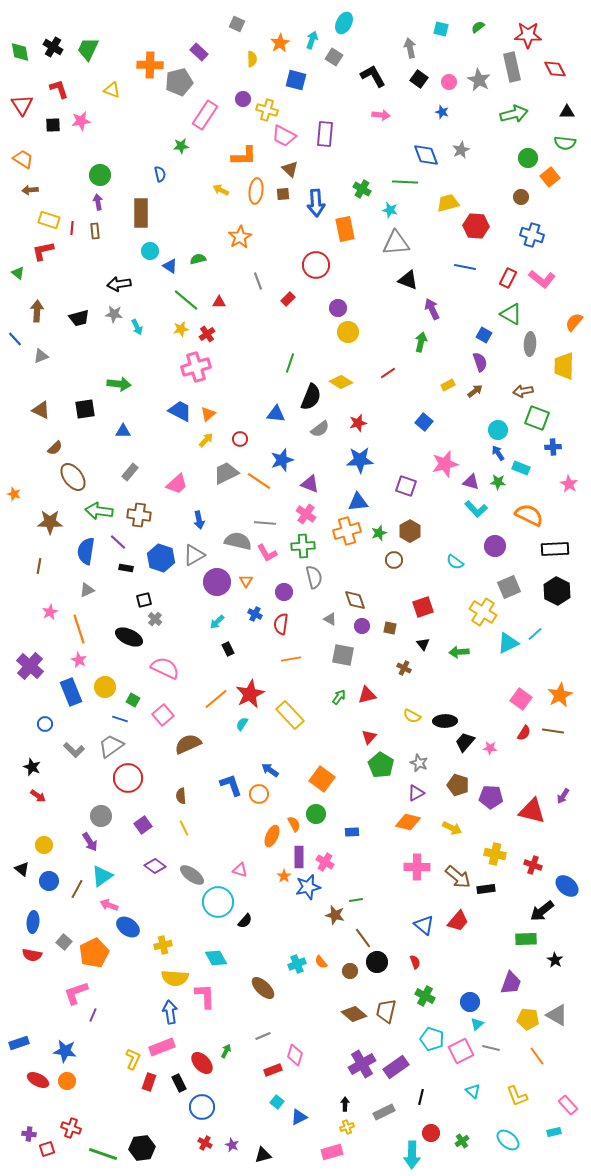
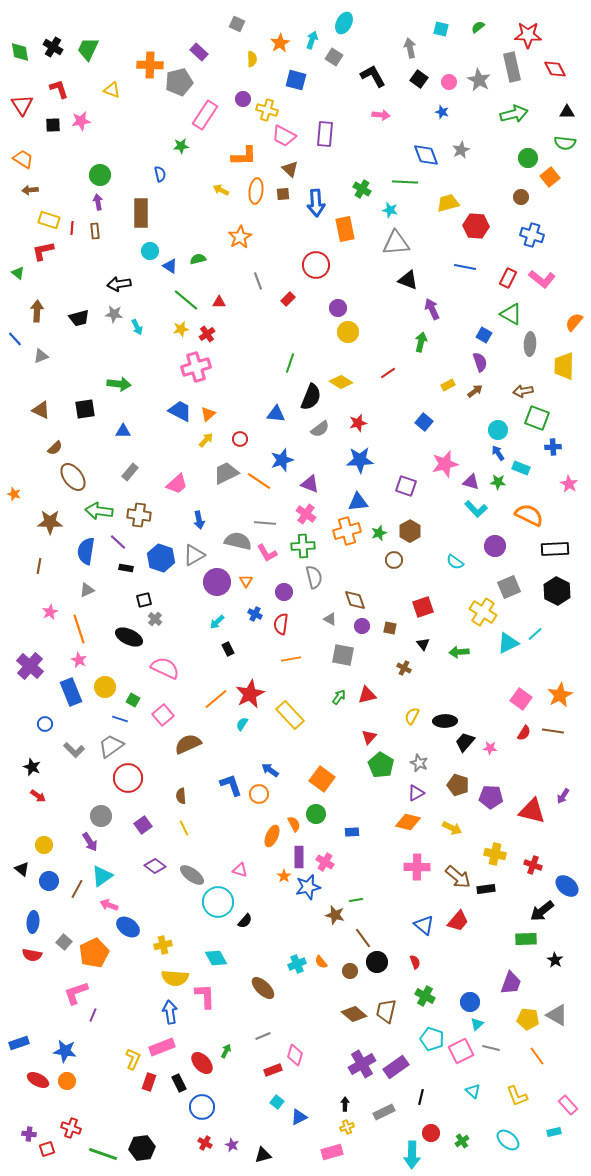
yellow semicircle at (412, 716): rotated 90 degrees clockwise
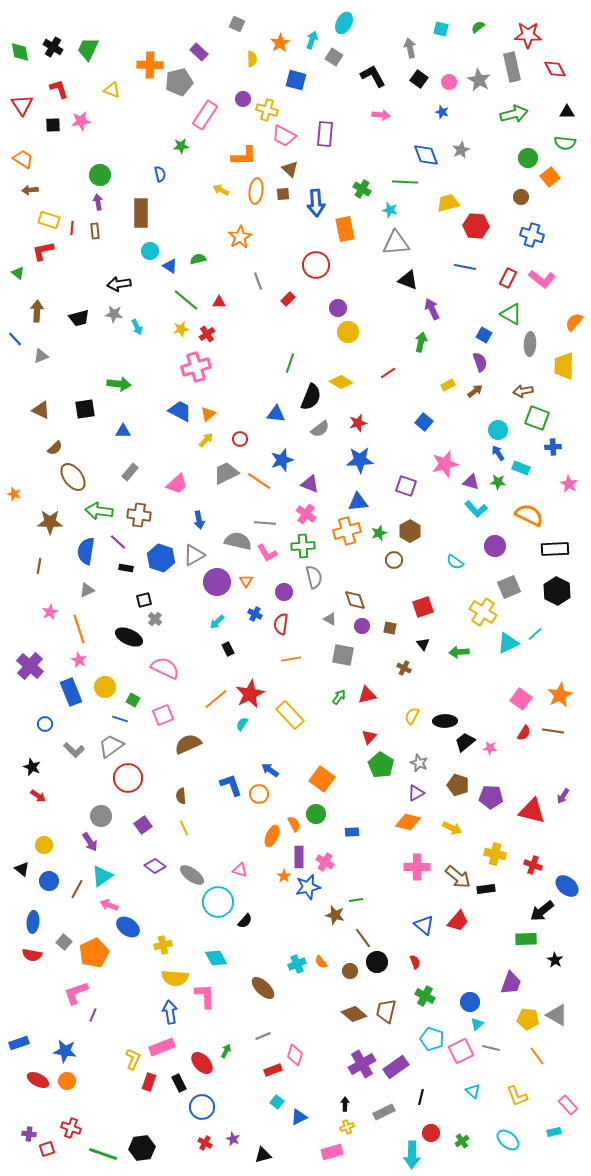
pink square at (163, 715): rotated 20 degrees clockwise
black trapezoid at (465, 742): rotated 10 degrees clockwise
purple star at (232, 1145): moved 1 px right, 6 px up
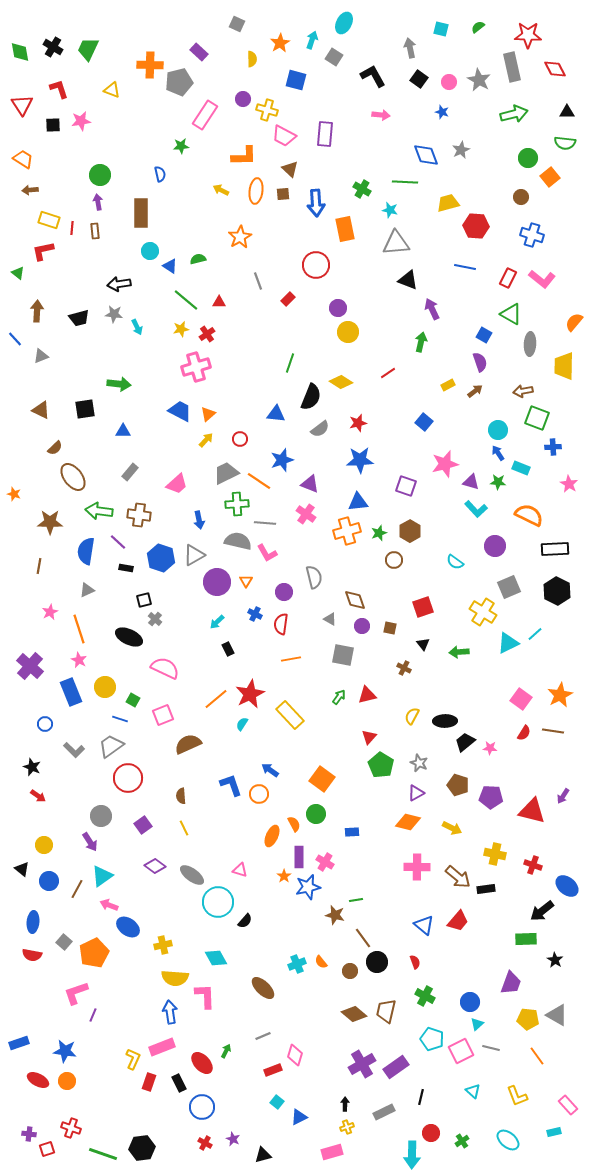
green cross at (303, 546): moved 66 px left, 42 px up
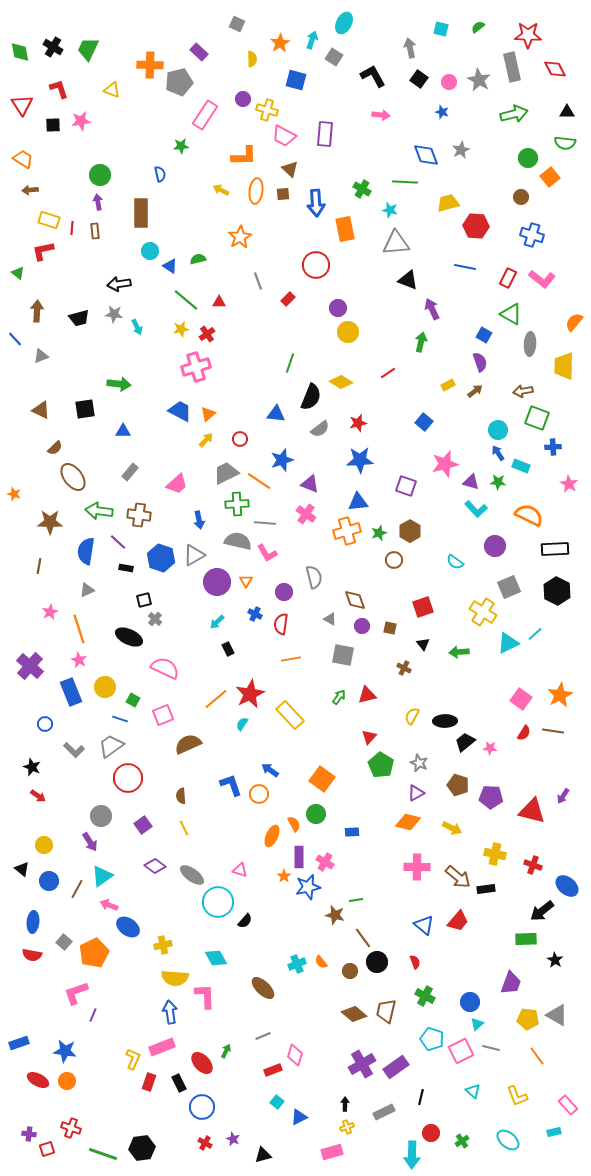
cyan rectangle at (521, 468): moved 2 px up
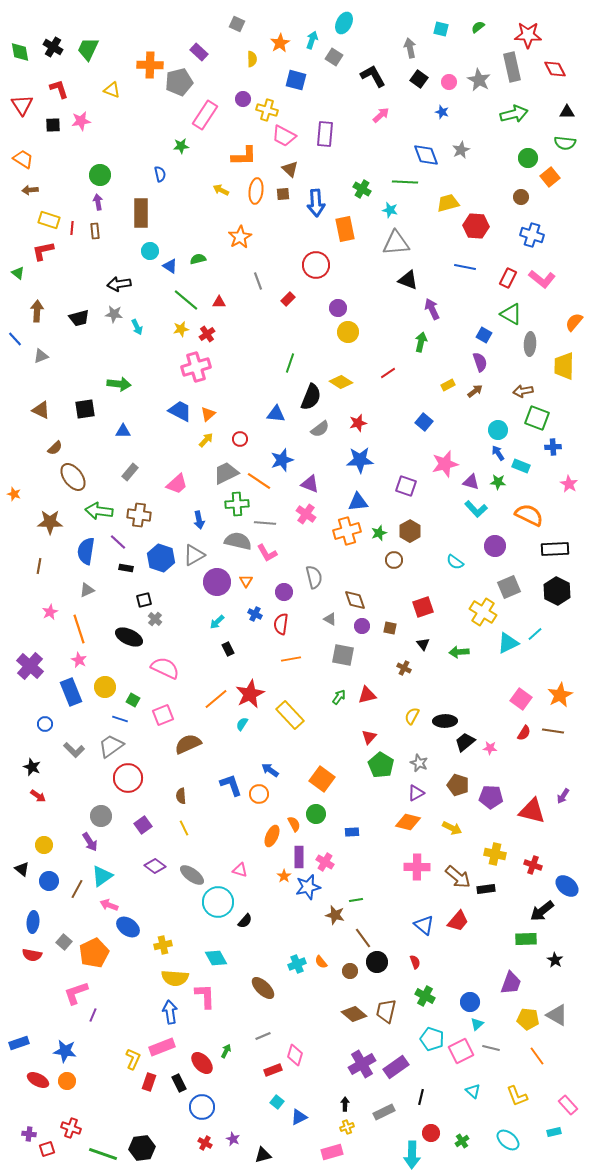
pink arrow at (381, 115): rotated 48 degrees counterclockwise
